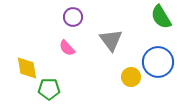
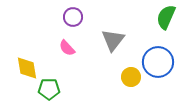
green semicircle: moved 5 px right; rotated 55 degrees clockwise
gray triangle: moved 2 px right; rotated 15 degrees clockwise
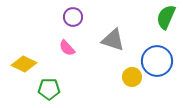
gray triangle: rotated 50 degrees counterclockwise
blue circle: moved 1 px left, 1 px up
yellow diamond: moved 3 px left, 4 px up; rotated 55 degrees counterclockwise
yellow circle: moved 1 px right
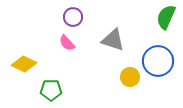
pink semicircle: moved 5 px up
blue circle: moved 1 px right
yellow circle: moved 2 px left
green pentagon: moved 2 px right, 1 px down
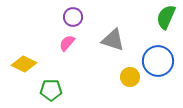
pink semicircle: rotated 84 degrees clockwise
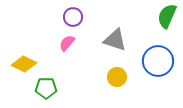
green semicircle: moved 1 px right, 1 px up
gray triangle: moved 2 px right
yellow circle: moved 13 px left
green pentagon: moved 5 px left, 2 px up
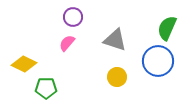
green semicircle: moved 12 px down
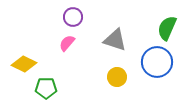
blue circle: moved 1 px left, 1 px down
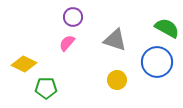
green semicircle: rotated 95 degrees clockwise
yellow circle: moved 3 px down
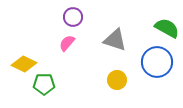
green pentagon: moved 2 px left, 4 px up
